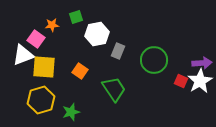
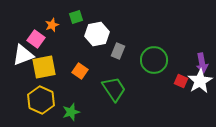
orange star: rotated 16 degrees counterclockwise
purple arrow: rotated 84 degrees clockwise
yellow square: rotated 15 degrees counterclockwise
yellow hexagon: rotated 20 degrees counterclockwise
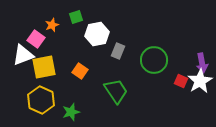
green trapezoid: moved 2 px right, 2 px down
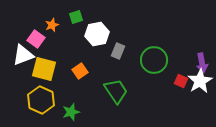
yellow square: moved 2 px down; rotated 25 degrees clockwise
orange square: rotated 21 degrees clockwise
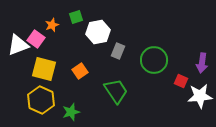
white hexagon: moved 1 px right, 2 px up
white triangle: moved 5 px left, 10 px up
purple arrow: rotated 18 degrees clockwise
white star: moved 15 px down; rotated 25 degrees clockwise
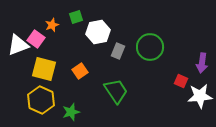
green circle: moved 4 px left, 13 px up
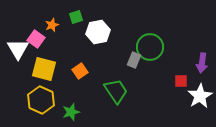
white triangle: moved 4 px down; rotated 40 degrees counterclockwise
gray rectangle: moved 16 px right, 9 px down
red square: rotated 24 degrees counterclockwise
white star: rotated 25 degrees counterclockwise
